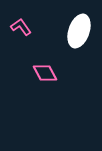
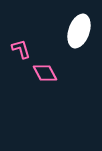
pink L-shape: moved 22 px down; rotated 20 degrees clockwise
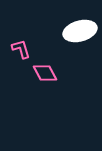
white ellipse: moved 1 px right; rotated 56 degrees clockwise
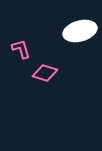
pink diamond: rotated 45 degrees counterclockwise
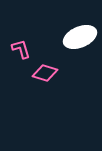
white ellipse: moved 6 px down; rotated 8 degrees counterclockwise
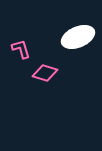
white ellipse: moved 2 px left
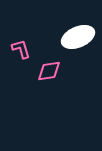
pink diamond: moved 4 px right, 2 px up; rotated 25 degrees counterclockwise
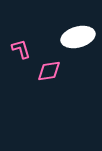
white ellipse: rotated 8 degrees clockwise
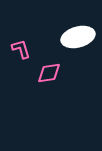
pink diamond: moved 2 px down
